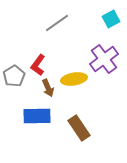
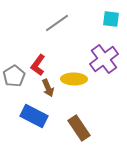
cyan square: rotated 36 degrees clockwise
yellow ellipse: rotated 10 degrees clockwise
blue rectangle: moved 3 px left; rotated 28 degrees clockwise
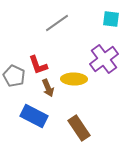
red L-shape: rotated 55 degrees counterclockwise
gray pentagon: rotated 15 degrees counterclockwise
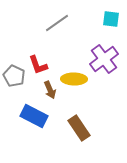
brown arrow: moved 2 px right, 2 px down
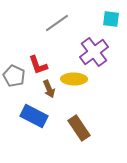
purple cross: moved 10 px left, 7 px up
brown arrow: moved 1 px left, 1 px up
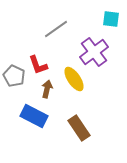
gray line: moved 1 px left, 6 px down
yellow ellipse: rotated 55 degrees clockwise
brown arrow: moved 2 px left; rotated 144 degrees counterclockwise
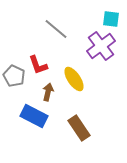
gray line: rotated 75 degrees clockwise
purple cross: moved 7 px right, 6 px up
brown arrow: moved 1 px right, 3 px down
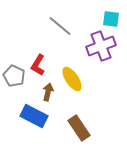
gray line: moved 4 px right, 3 px up
purple cross: rotated 16 degrees clockwise
red L-shape: rotated 50 degrees clockwise
yellow ellipse: moved 2 px left
